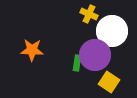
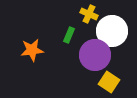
orange star: rotated 10 degrees counterclockwise
green rectangle: moved 8 px left, 28 px up; rotated 14 degrees clockwise
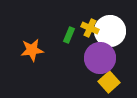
yellow cross: moved 1 px right, 14 px down
white circle: moved 2 px left
purple circle: moved 5 px right, 3 px down
yellow square: rotated 15 degrees clockwise
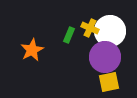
orange star: rotated 20 degrees counterclockwise
purple circle: moved 5 px right, 1 px up
yellow square: rotated 30 degrees clockwise
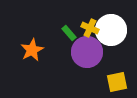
white circle: moved 1 px right, 1 px up
green rectangle: moved 2 px up; rotated 63 degrees counterclockwise
purple circle: moved 18 px left, 5 px up
yellow square: moved 8 px right
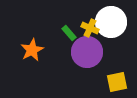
white circle: moved 8 px up
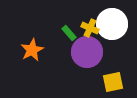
white circle: moved 1 px right, 2 px down
yellow square: moved 4 px left
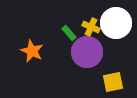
white circle: moved 4 px right, 1 px up
yellow cross: moved 1 px right, 1 px up
orange star: moved 1 px down; rotated 20 degrees counterclockwise
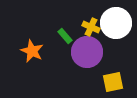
green rectangle: moved 4 px left, 3 px down
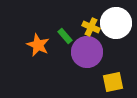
orange star: moved 6 px right, 6 px up
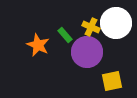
green rectangle: moved 1 px up
yellow square: moved 1 px left, 1 px up
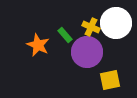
yellow square: moved 2 px left, 1 px up
